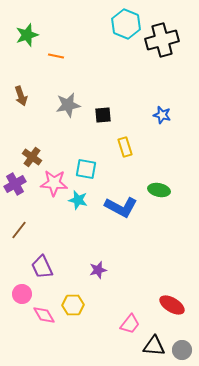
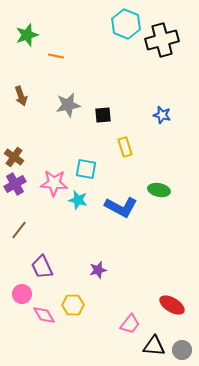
brown cross: moved 18 px left
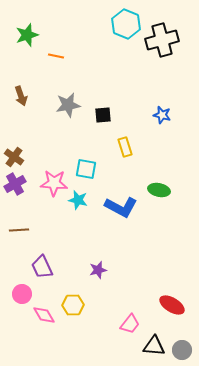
brown line: rotated 48 degrees clockwise
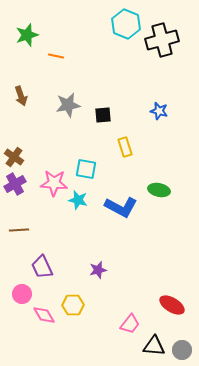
blue star: moved 3 px left, 4 px up
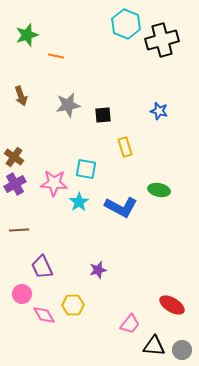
cyan star: moved 1 px right, 2 px down; rotated 24 degrees clockwise
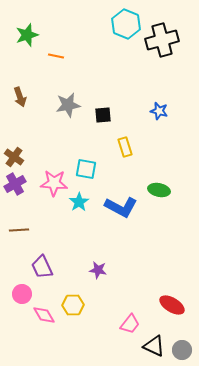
brown arrow: moved 1 px left, 1 px down
purple star: rotated 24 degrees clockwise
black triangle: rotated 20 degrees clockwise
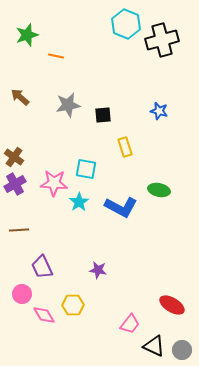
brown arrow: rotated 150 degrees clockwise
